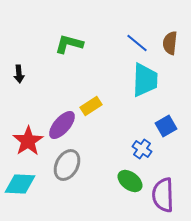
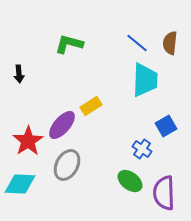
purple semicircle: moved 1 px right, 2 px up
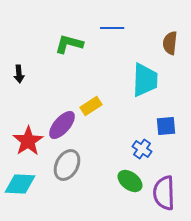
blue line: moved 25 px left, 15 px up; rotated 40 degrees counterclockwise
blue square: rotated 25 degrees clockwise
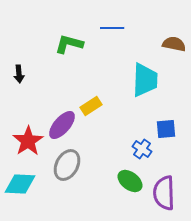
brown semicircle: moved 4 px right, 1 px down; rotated 95 degrees clockwise
blue square: moved 3 px down
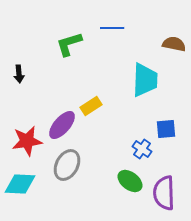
green L-shape: rotated 32 degrees counterclockwise
red star: moved 1 px left; rotated 24 degrees clockwise
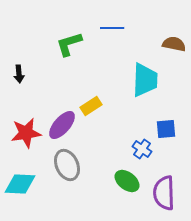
red star: moved 1 px left, 8 px up
gray ellipse: rotated 52 degrees counterclockwise
green ellipse: moved 3 px left
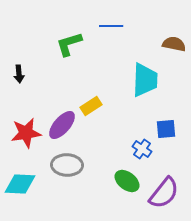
blue line: moved 1 px left, 2 px up
gray ellipse: rotated 64 degrees counterclockwise
purple semicircle: rotated 140 degrees counterclockwise
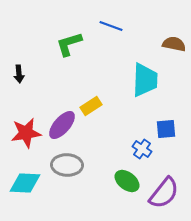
blue line: rotated 20 degrees clockwise
cyan diamond: moved 5 px right, 1 px up
